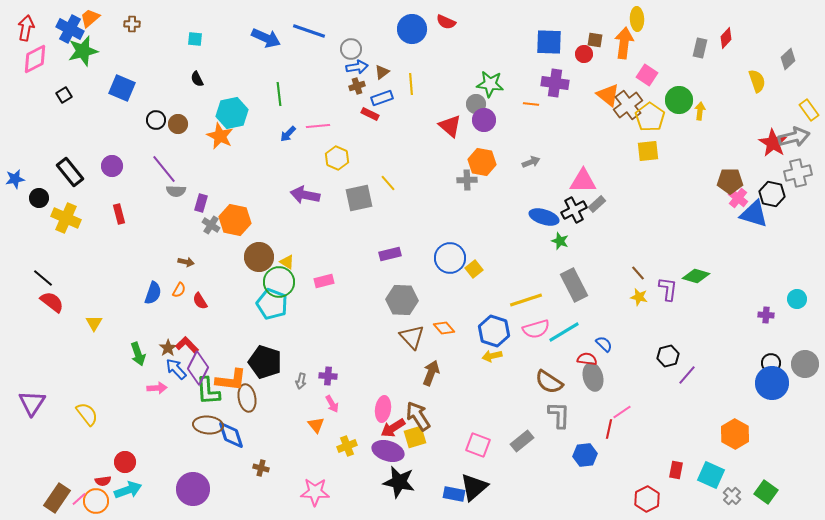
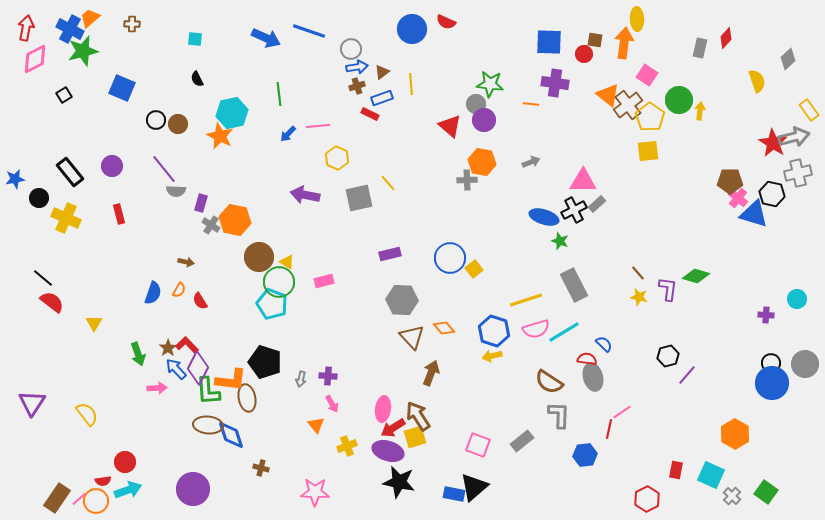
gray arrow at (301, 381): moved 2 px up
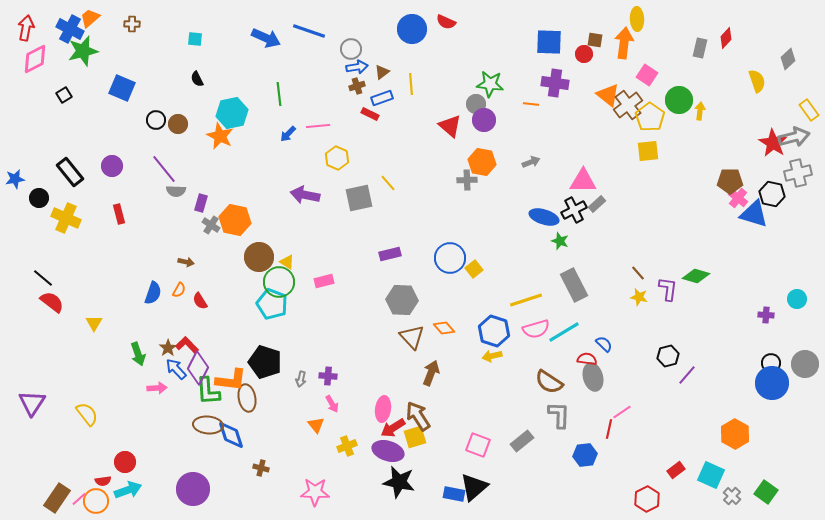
red rectangle at (676, 470): rotated 42 degrees clockwise
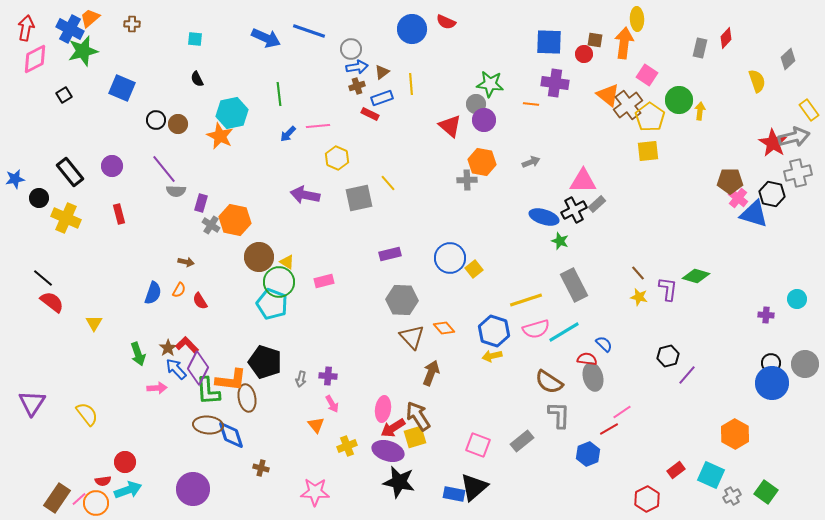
red line at (609, 429): rotated 48 degrees clockwise
blue hexagon at (585, 455): moved 3 px right, 1 px up; rotated 15 degrees counterclockwise
gray cross at (732, 496): rotated 18 degrees clockwise
orange circle at (96, 501): moved 2 px down
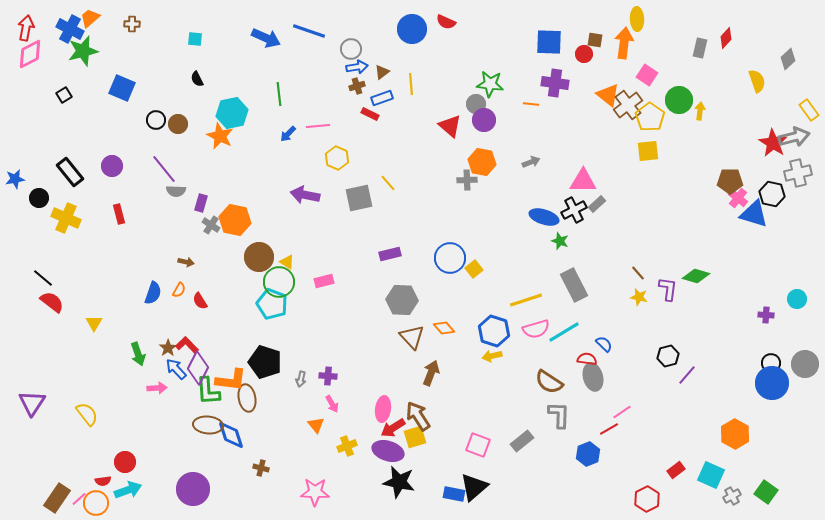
pink diamond at (35, 59): moved 5 px left, 5 px up
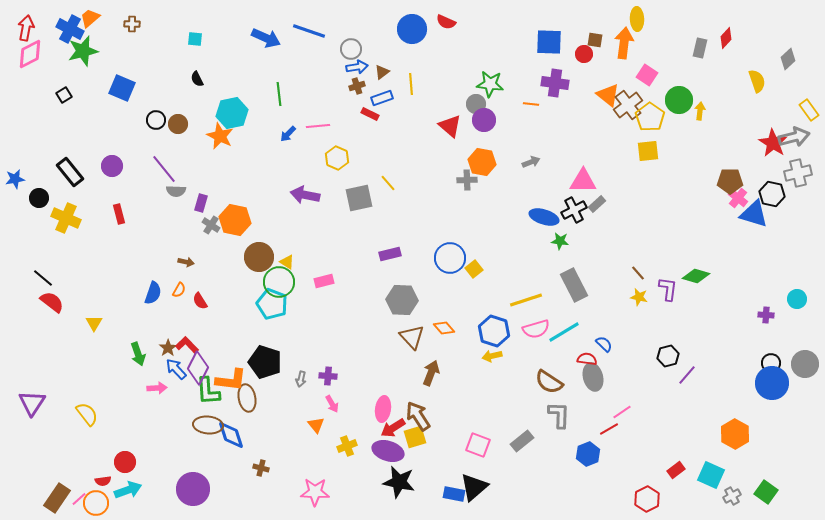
green star at (560, 241): rotated 12 degrees counterclockwise
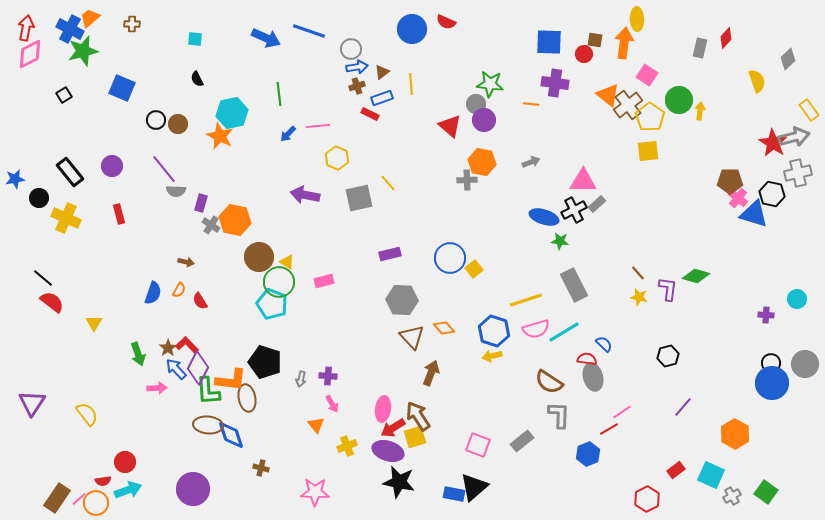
purple line at (687, 375): moved 4 px left, 32 px down
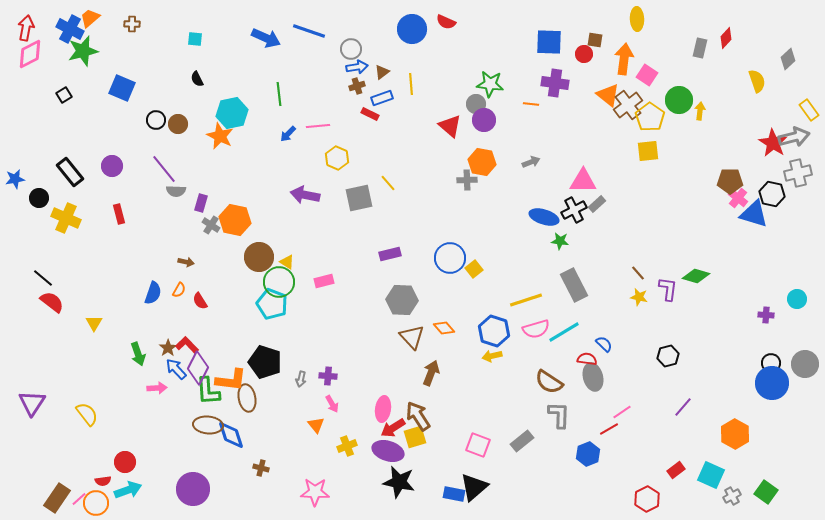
orange arrow at (624, 43): moved 16 px down
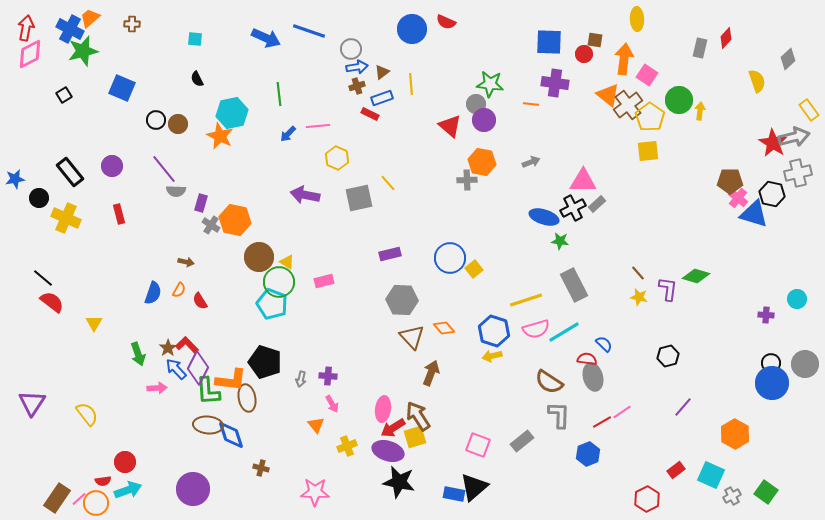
black cross at (574, 210): moved 1 px left, 2 px up
red line at (609, 429): moved 7 px left, 7 px up
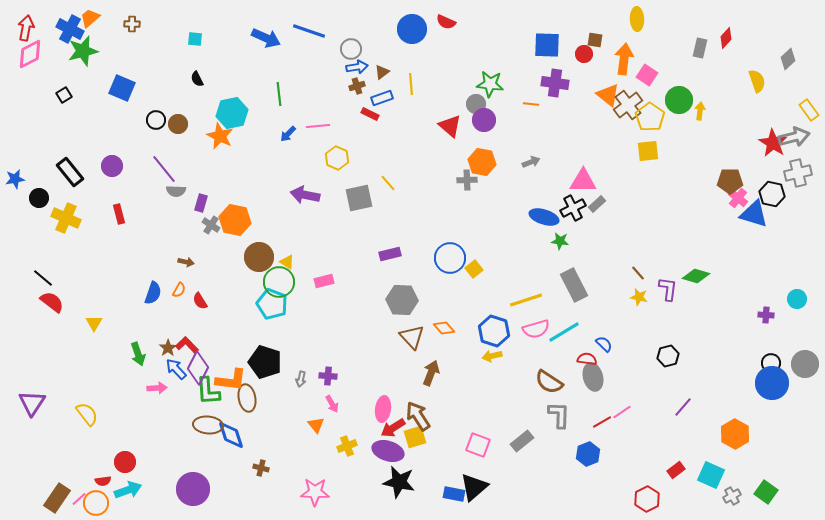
blue square at (549, 42): moved 2 px left, 3 px down
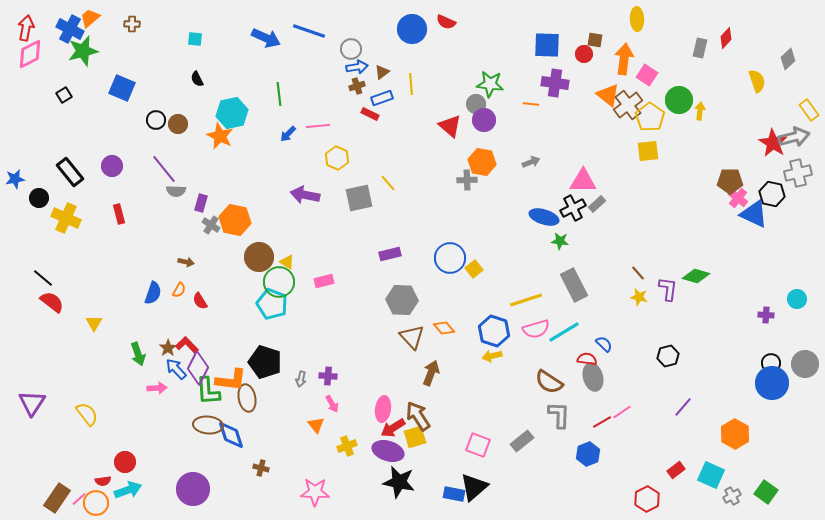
blue triangle at (754, 214): rotated 8 degrees clockwise
